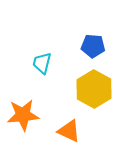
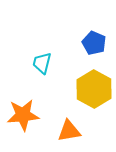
blue pentagon: moved 1 px right, 3 px up; rotated 20 degrees clockwise
orange triangle: rotated 35 degrees counterclockwise
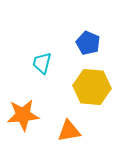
blue pentagon: moved 6 px left
yellow hexagon: moved 2 px left, 2 px up; rotated 24 degrees counterclockwise
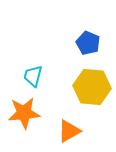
cyan trapezoid: moved 9 px left, 13 px down
orange star: moved 1 px right, 2 px up
orange triangle: rotated 20 degrees counterclockwise
